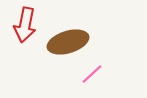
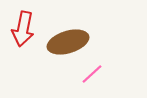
red arrow: moved 2 px left, 4 px down
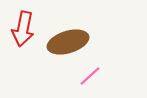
pink line: moved 2 px left, 2 px down
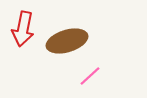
brown ellipse: moved 1 px left, 1 px up
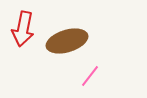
pink line: rotated 10 degrees counterclockwise
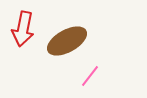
brown ellipse: rotated 12 degrees counterclockwise
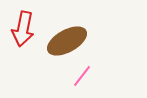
pink line: moved 8 px left
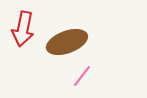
brown ellipse: moved 1 px down; rotated 9 degrees clockwise
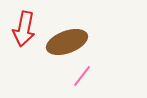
red arrow: moved 1 px right
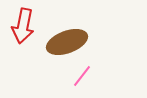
red arrow: moved 1 px left, 3 px up
